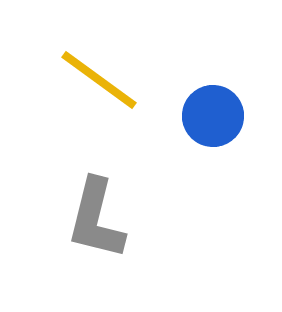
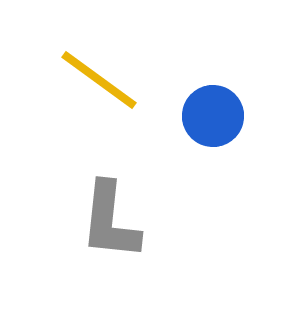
gray L-shape: moved 14 px right, 2 px down; rotated 8 degrees counterclockwise
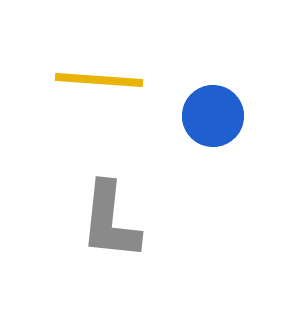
yellow line: rotated 32 degrees counterclockwise
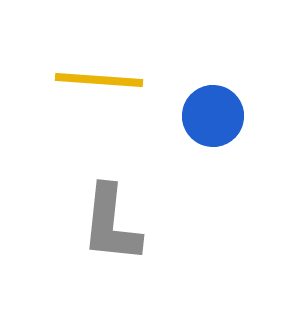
gray L-shape: moved 1 px right, 3 px down
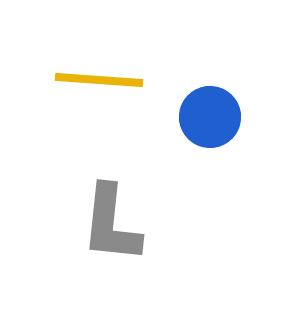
blue circle: moved 3 px left, 1 px down
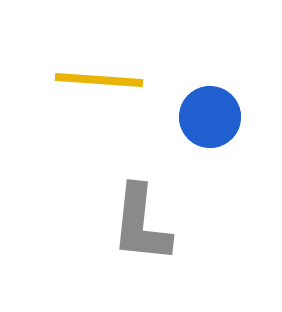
gray L-shape: moved 30 px right
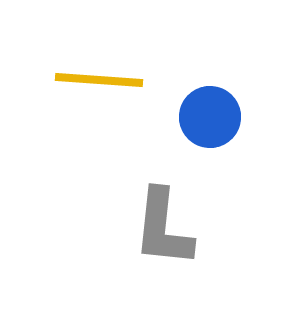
gray L-shape: moved 22 px right, 4 px down
